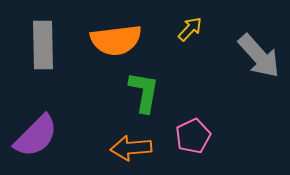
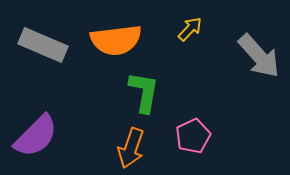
gray rectangle: rotated 66 degrees counterclockwise
orange arrow: rotated 66 degrees counterclockwise
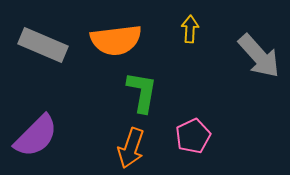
yellow arrow: rotated 40 degrees counterclockwise
green L-shape: moved 2 px left
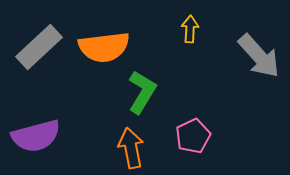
orange semicircle: moved 12 px left, 7 px down
gray rectangle: moved 4 px left, 2 px down; rotated 66 degrees counterclockwise
green L-shape: rotated 21 degrees clockwise
purple semicircle: rotated 30 degrees clockwise
orange arrow: rotated 150 degrees clockwise
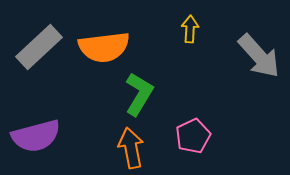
green L-shape: moved 3 px left, 2 px down
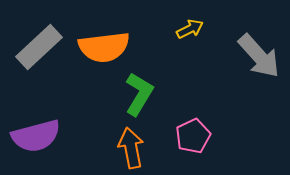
yellow arrow: rotated 60 degrees clockwise
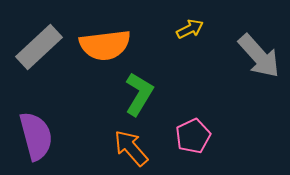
orange semicircle: moved 1 px right, 2 px up
purple semicircle: rotated 90 degrees counterclockwise
orange arrow: rotated 30 degrees counterclockwise
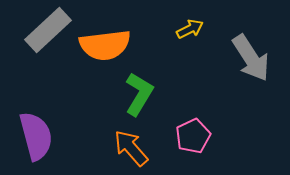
gray rectangle: moved 9 px right, 17 px up
gray arrow: moved 8 px left, 2 px down; rotated 9 degrees clockwise
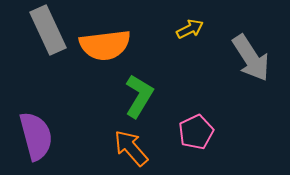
gray rectangle: rotated 72 degrees counterclockwise
green L-shape: moved 2 px down
pink pentagon: moved 3 px right, 4 px up
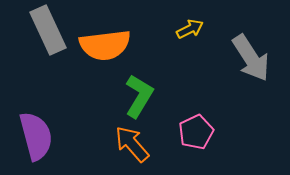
orange arrow: moved 1 px right, 4 px up
